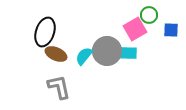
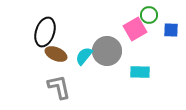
cyan rectangle: moved 13 px right, 19 px down
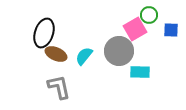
black ellipse: moved 1 px left, 1 px down
gray circle: moved 12 px right
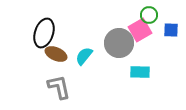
pink square: moved 5 px right, 1 px down
gray circle: moved 8 px up
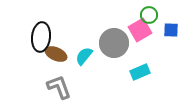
black ellipse: moved 3 px left, 4 px down; rotated 12 degrees counterclockwise
gray circle: moved 5 px left
cyan rectangle: rotated 24 degrees counterclockwise
gray L-shape: rotated 8 degrees counterclockwise
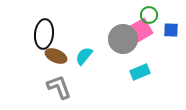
pink square: moved 1 px right
black ellipse: moved 3 px right, 3 px up
gray circle: moved 9 px right, 4 px up
brown ellipse: moved 2 px down
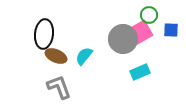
pink square: moved 2 px down
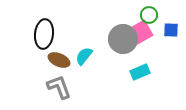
brown ellipse: moved 3 px right, 4 px down
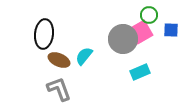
gray L-shape: moved 2 px down
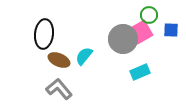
gray L-shape: rotated 20 degrees counterclockwise
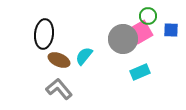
green circle: moved 1 px left, 1 px down
